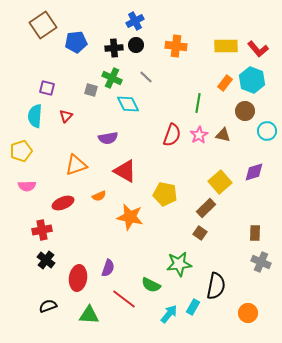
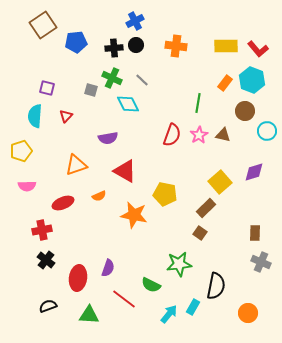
gray line at (146, 77): moved 4 px left, 3 px down
orange star at (130, 217): moved 4 px right, 2 px up
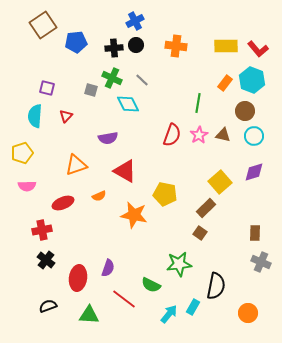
cyan circle at (267, 131): moved 13 px left, 5 px down
yellow pentagon at (21, 151): moved 1 px right, 2 px down
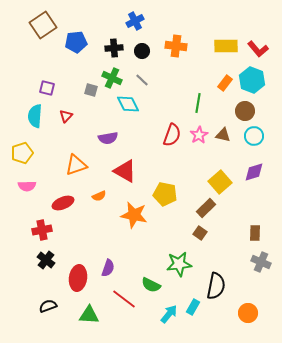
black circle at (136, 45): moved 6 px right, 6 px down
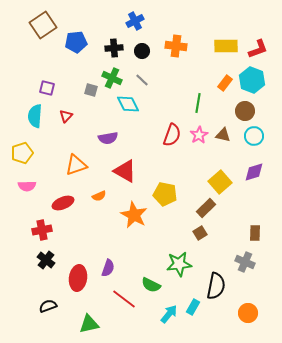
red L-shape at (258, 49): rotated 70 degrees counterclockwise
orange star at (134, 215): rotated 16 degrees clockwise
brown square at (200, 233): rotated 24 degrees clockwise
gray cross at (261, 262): moved 16 px left
green triangle at (89, 315): moved 9 px down; rotated 15 degrees counterclockwise
